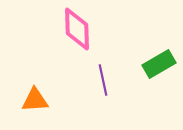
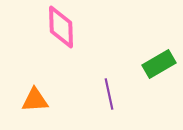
pink diamond: moved 16 px left, 2 px up
purple line: moved 6 px right, 14 px down
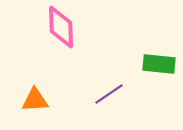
green rectangle: rotated 36 degrees clockwise
purple line: rotated 68 degrees clockwise
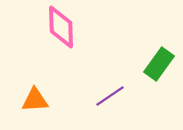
green rectangle: rotated 60 degrees counterclockwise
purple line: moved 1 px right, 2 px down
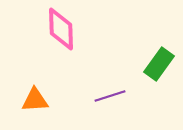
pink diamond: moved 2 px down
purple line: rotated 16 degrees clockwise
